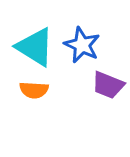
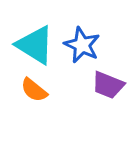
cyan triangle: moved 2 px up
orange semicircle: rotated 36 degrees clockwise
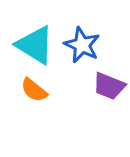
purple trapezoid: moved 1 px right, 1 px down
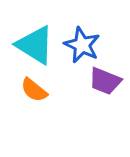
purple trapezoid: moved 4 px left, 5 px up
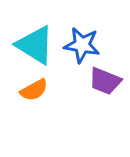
blue star: rotated 15 degrees counterclockwise
orange semicircle: rotated 68 degrees counterclockwise
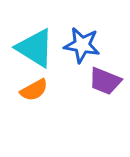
cyan triangle: moved 3 px down
